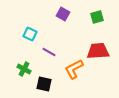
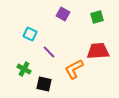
purple line: rotated 16 degrees clockwise
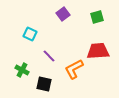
purple square: rotated 24 degrees clockwise
purple line: moved 4 px down
green cross: moved 2 px left, 1 px down
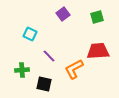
green cross: rotated 32 degrees counterclockwise
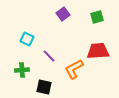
cyan square: moved 3 px left, 5 px down
black square: moved 3 px down
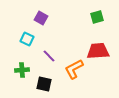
purple square: moved 22 px left, 4 px down; rotated 24 degrees counterclockwise
black square: moved 3 px up
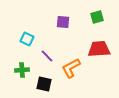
purple square: moved 22 px right, 4 px down; rotated 24 degrees counterclockwise
red trapezoid: moved 1 px right, 2 px up
purple line: moved 2 px left
orange L-shape: moved 3 px left, 1 px up
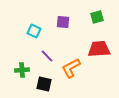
cyan square: moved 7 px right, 8 px up
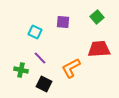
green square: rotated 24 degrees counterclockwise
cyan square: moved 1 px right, 1 px down
purple line: moved 7 px left, 2 px down
green cross: moved 1 px left; rotated 16 degrees clockwise
black square: rotated 14 degrees clockwise
